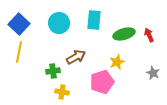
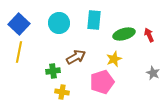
yellow star: moved 3 px left, 3 px up
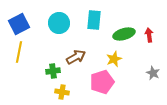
blue square: rotated 20 degrees clockwise
red arrow: rotated 16 degrees clockwise
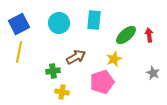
green ellipse: moved 2 px right, 1 px down; rotated 25 degrees counterclockwise
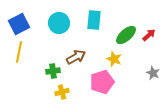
red arrow: rotated 56 degrees clockwise
yellow star: rotated 28 degrees counterclockwise
yellow cross: rotated 24 degrees counterclockwise
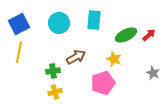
green ellipse: rotated 15 degrees clockwise
pink pentagon: moved 1 px right, 1 px down
yellow cross: moved 7 px left
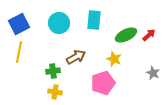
yellow cross: rotated 24 degrees clockwise
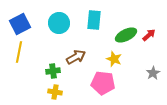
blue square: moved 1 px right
gray star: rotated 16 degrees clockwise
pink pentagon: rotated 25 degrees clockwise
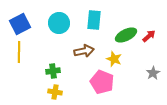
red arrow: moved 1 px down
yellow line: rotated 10 degrees counterclockwise
brown arrow: moved 8 px right, 6 px up; rotated 18 degrees clockwise
pink pentagon: moved 1 px left, 1 px up; rotated 15 degrees clockwise
